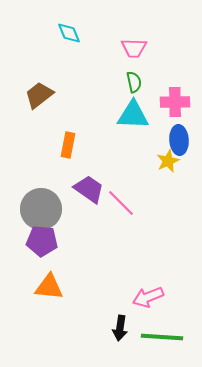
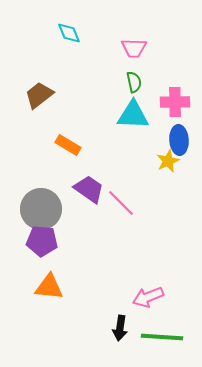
orange rectangle: rotated 70 degrees counterclockwise
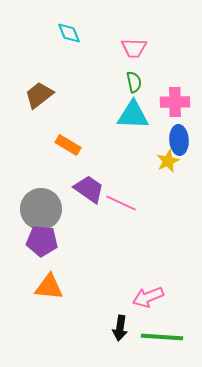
pink line: rotated 20 degrees counterclockwise
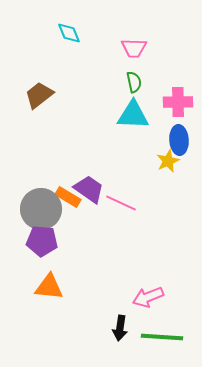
pink cross: moved 3 px right
orange rectangle: moved 52 px down
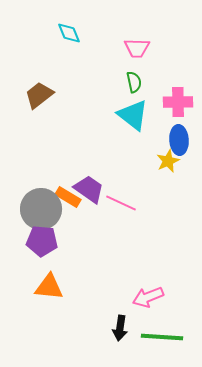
pink trapezoid: moved 3 px right
cyan triangle: rotated 36 degrees clockwise
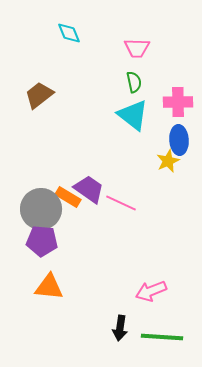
pink arrow: moved 3 px right, 6 px up
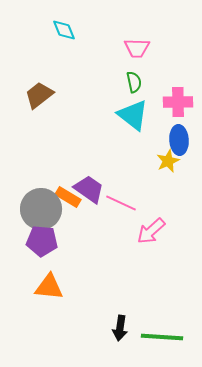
cyan diamond: moved 5 px left, 3 px up
pink arrow: moved 60 px up; rotated 20 degrees counterclockwise
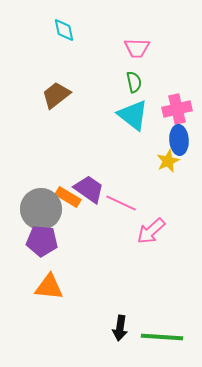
cyan diamond: rotated 10 degrees clockwise
brown trapezoid: moved 17 px right
pink cross: moved 1 px left, 7 px down; rotated 12 degrees counterclockwise
